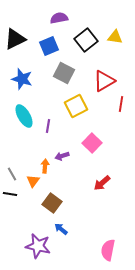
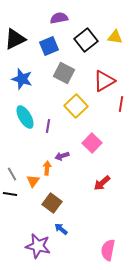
yellow square: rotated 15 degrees counterclockwise
cyan ellipse: moved 1 px right, 1 px down
orange arrow: moved 2 px right, 2 px down
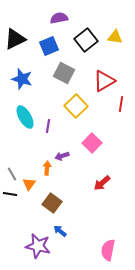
orange triangle: moved 4 px left, 3 px down
blue arrow: moved 1 px left, 2 px down
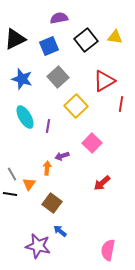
gray square: moved 6 px left, 4 px down; rotated 20 degrees clockwise
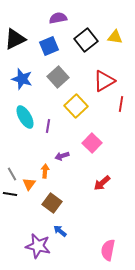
purple semicircle: moved 1 px left
orange arrow: moved 2 px left, 3 px down
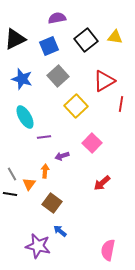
purple semicircle: moved 1 px left
gray square: moved 1 px up
purple line: moved 4 px left, 11 px down; rotated 72 degrees clockwise
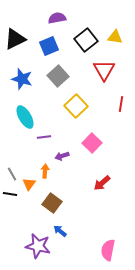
red triangle: moved 11 px up; rotated 30 degrees counterclockwise
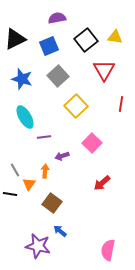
gray line: moved 3 px right, 4 px up
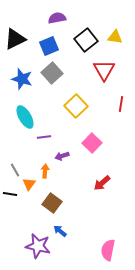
gray square: moved 6 px left, 3 px up
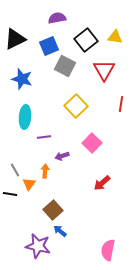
gray square: moved 13 px right, 7 px up; rotated 20 degrees counterclockwise
cyan ellipse: rotated 35 degrees clockwise
brown square: moved 1 px right, 7 px down; rotated 12 degrees clockwise
